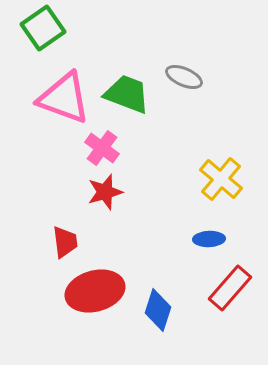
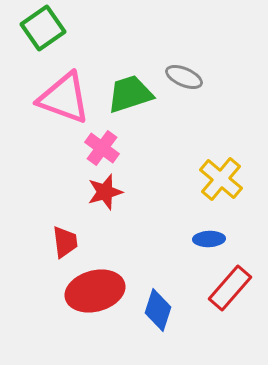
green trapezoid: moved 3 px right; rotated 39 degrees counterclockwise
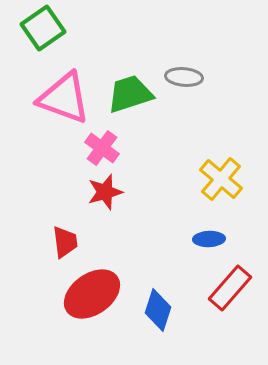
gray ellipse: rotated 18 degrees counterclockwise
red ellipse: moved 3 px left, 3 px down; rotated 20 degrees counterclockwise
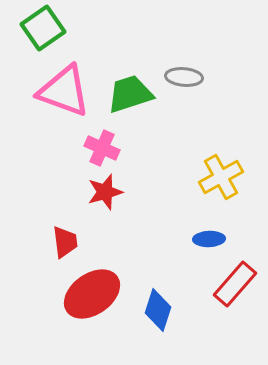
pink triangle: moved 7 px up
pink cross: rotated 12 degrees counterclockwise
yellow cross: moved 2 px up; rotated 21 degrees clockwise
red rectangle: moved 5 px right, 4 px up
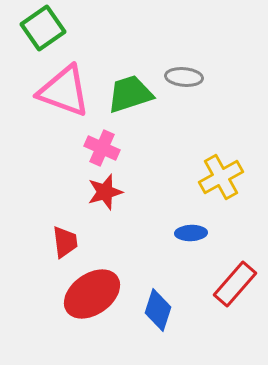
blue ellipse: moved 18 px left, 6 px up
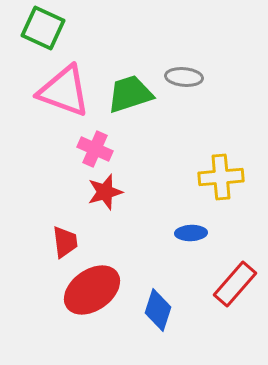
green square: rotated 30 degrees counterclockwise
pink cross: moved 7 px left, 1 px down
yellow cross: rotated 24 degrees clockwise
red ellipse: moved 4 px up
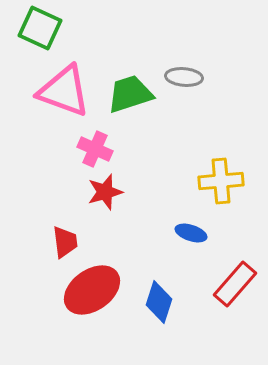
green square: moved 3 px left
yellow cross: moved 4 px down
blue ellipse: rotated 20 degrees clockwise
blue diamond: moved 1 px right, 8 px up
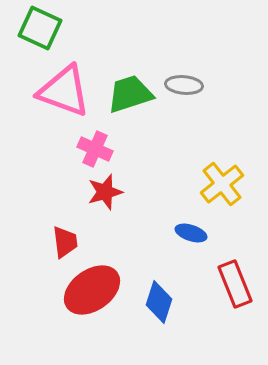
gray ellipse: moved 8 px down
yellow cross: moved 1 px right, 3 px down; rotated 33 degrees counterclockwise
red rectangle: rotated 63 degrees counterclockwise
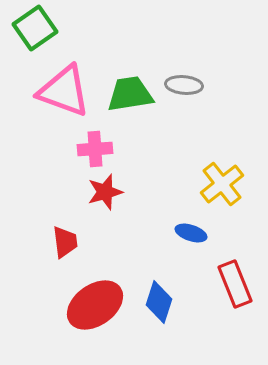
green square: moved 5 px left; rotated 30 degrees clockwise
green trapezoid: rotated 9 degrees clockwise
pink cross: rotated 28 degrees counterclockwise
red ellipse: moved 3 px right, 15 px down
